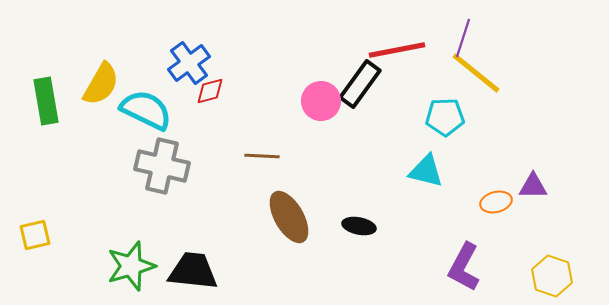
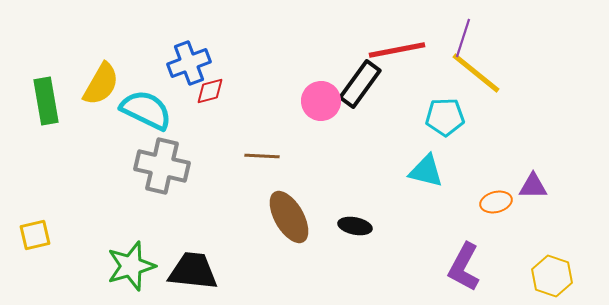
blue cross: rotated 15 degrees clockwise
black ellipse: moved 4 px left
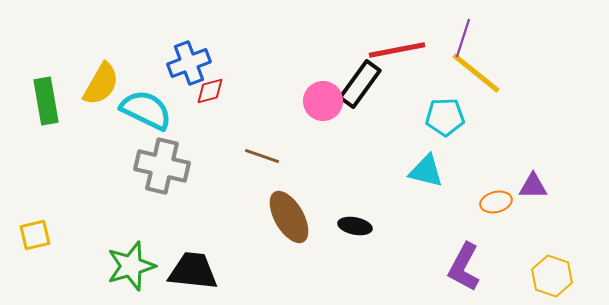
pink circle: moved 2 px right
brown line: rotated 16 degrees clockwise
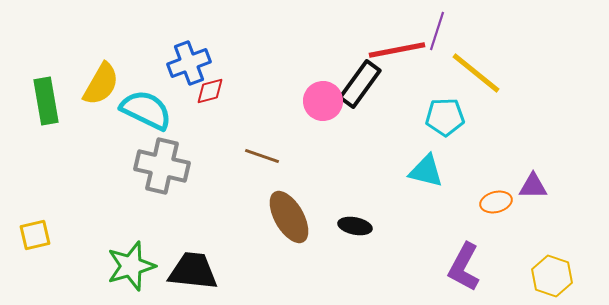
purple line: moved 26 px left, 7 px up
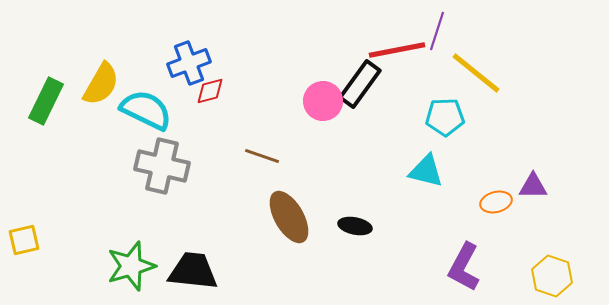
green rectangle: rotated 36 degrees clockwise
yellow square: moved 11 px left, 5 px down
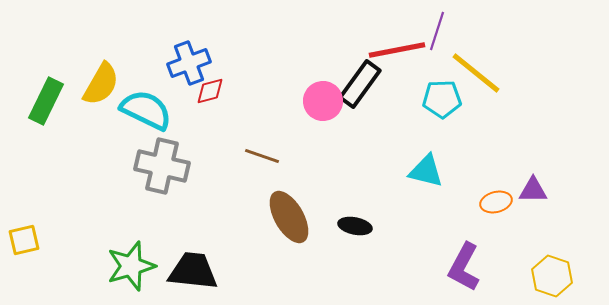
cyan pentagon: moved 3 px left, 18 px up
purple triangle: moved 4 px down
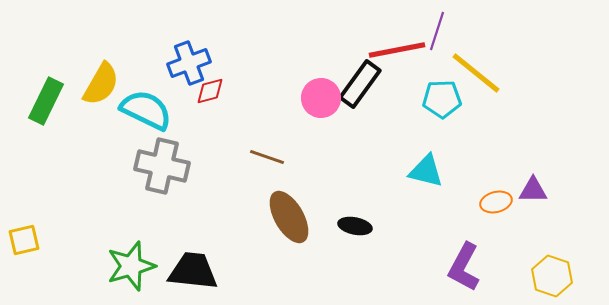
pink circle: moved 2 px left, 3 px up
brown line: moved 5 px right, 1 px down
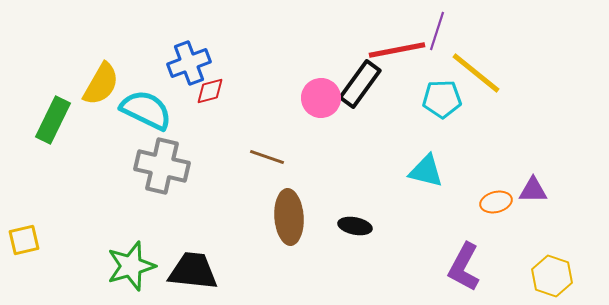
green rectangle: moved 7 px right, 19 px down
brown ellipse: rotated 26 degrees clockwise
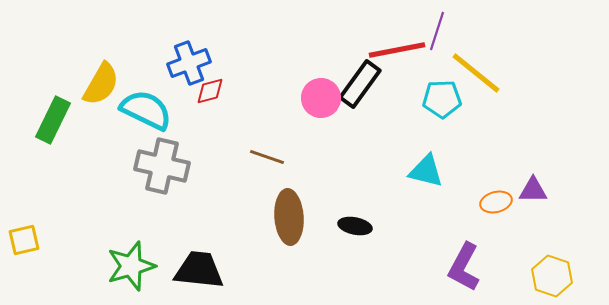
black trapezoid: moved 6 px right, 1 px up
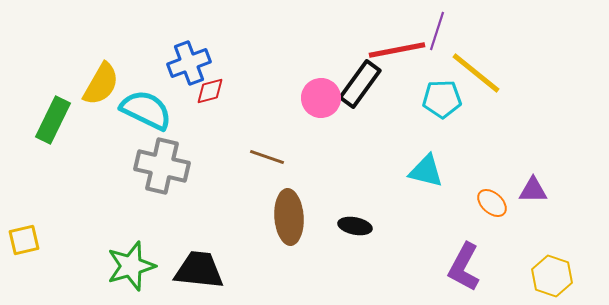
orange ellipse: moved 4 px left, 1 px down; rotated 56 degrees clockwise
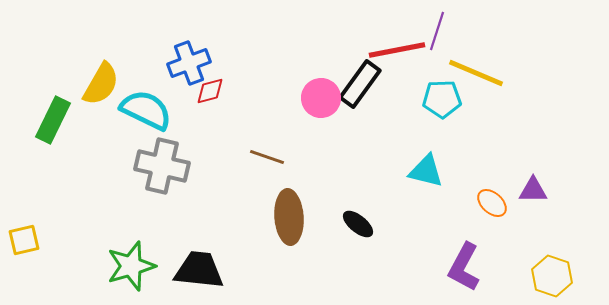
yellow line: rotated 16 degrees counterclockwise
black ellipse: moved 3 px right, 2 px up; rotated 28 degrees clockwise
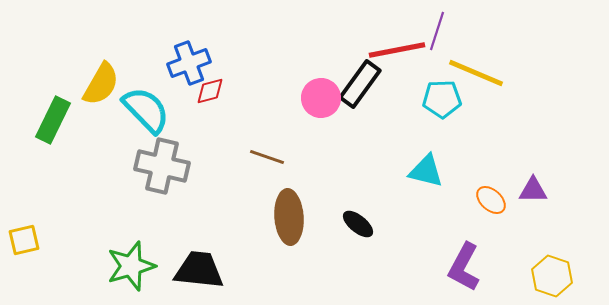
cyan semicircle: rotated 20 degrees clockwise
orange ellipse: moved 1 px left, 3 px up
